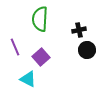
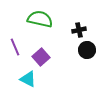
green semicircle: rotated 100 degrees clockwise
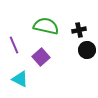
green semicircle: moved 6 px right, 7 px down
purple line: moved 1 px left, 2 px up
cyan triangle: moved 8 px left
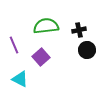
green semicircle: rotated 20 degrees counterclockwise
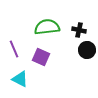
green semicircle: moved 1 px right, 1 px down
black cross: rotated 24 degrees clockwise
purple line: moved 4 px down
purple square: rotated 24 degrees counterclockwise
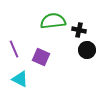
green semicircle: moved 6 px right, 6 px up
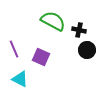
green semicircle: rotated 35 degrees clockwise
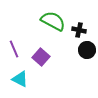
purple square: rotated 18 degrees clockwise
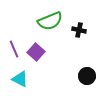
green semicircle: moved 3 px left; rotated 130 degrees clockwise
black circle: moved 26 px down
purple square: moved 5 px left, 5 px up
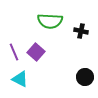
green semicircle: rotated 25 degrees clockwise
black cross: moved 2 px right, 1 px down
purple line: moved 3 px down
black circle: moved 2 px left, 1 px down
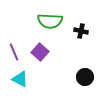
purple square: moved 4 px right
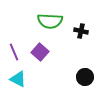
cyan triangle: moved 2 px left
